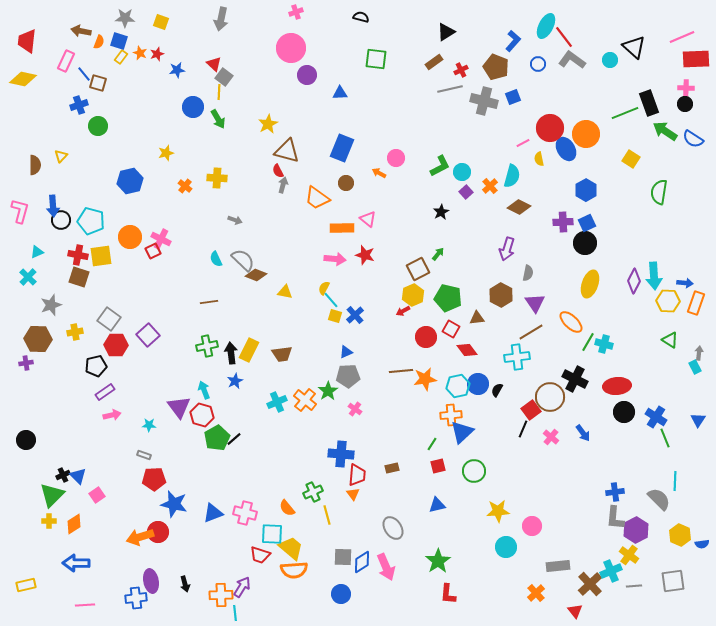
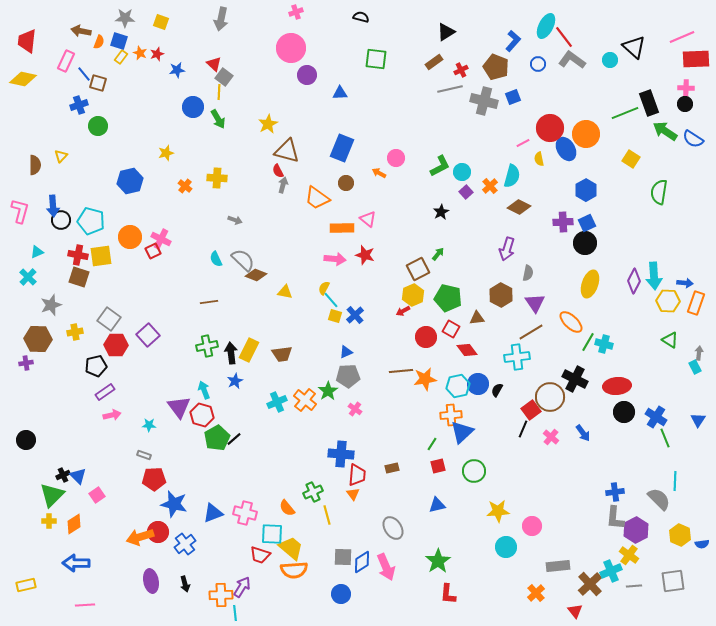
blue cross at (136, 598): moved 49 px right, 54 px up; rotated 30 degrees counterclockwise
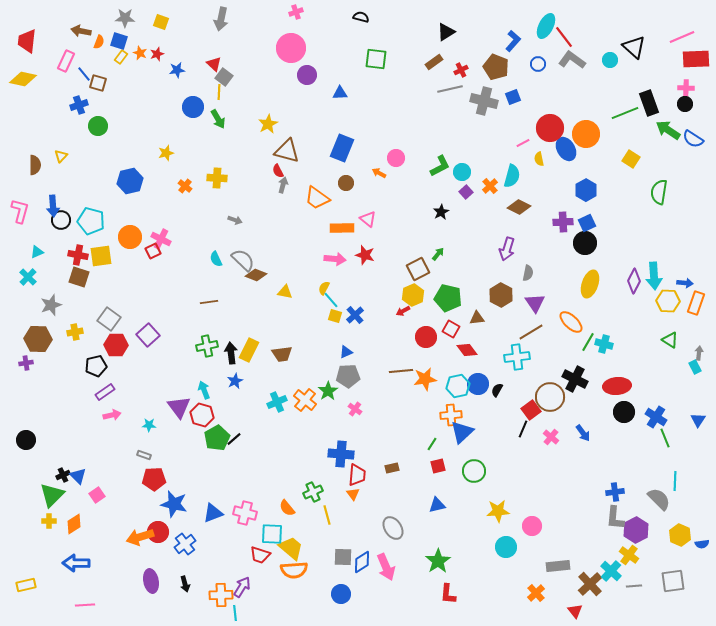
green arrow at (665, 131): moved 3 px right, 1 px up
cyan cross at (611, 571): rotated 25 degrees counterclockwise
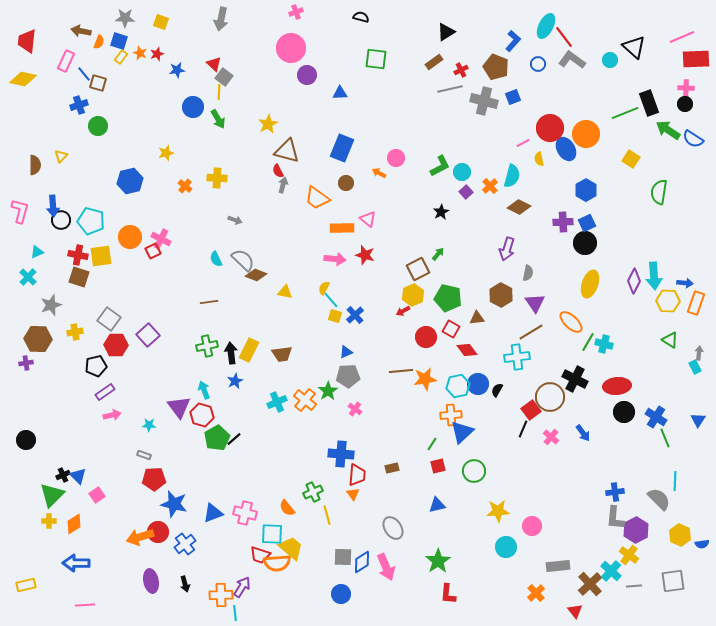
orange semicircle at (294, 570): moved 17 px left, 7 px up
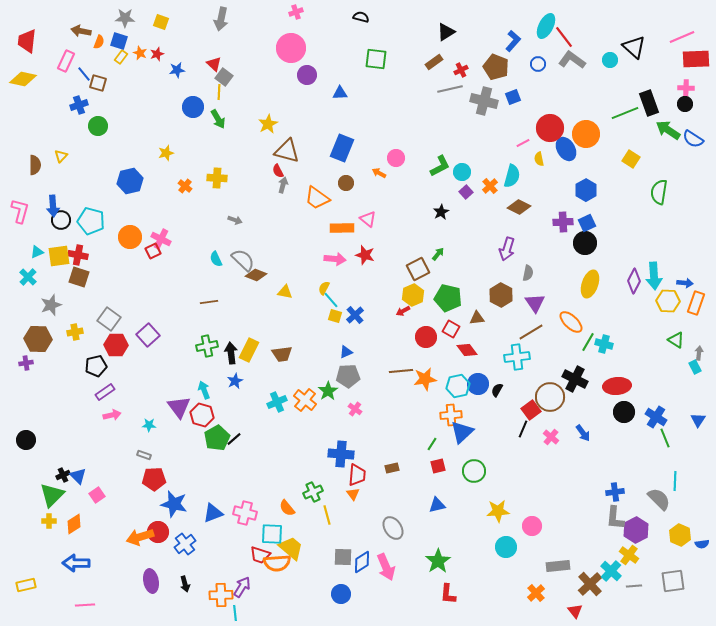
yellow square at (101, 256): moved 42 px left
green triangle at (670, 340): moved 6 px right
